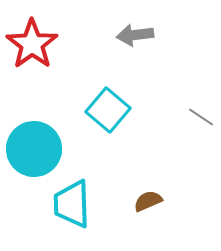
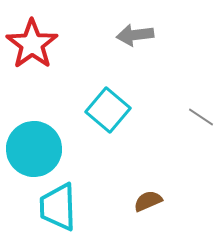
cyan trapezoid: moved 14 px left, 3 px down
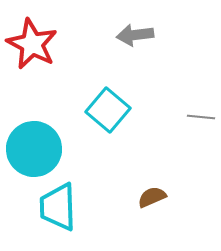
red star: rotated 9 degrees counterclockwise
gray line: rotated 28 degrees counterclockwise
brown semicircle: moved 4 px right, 4 px up
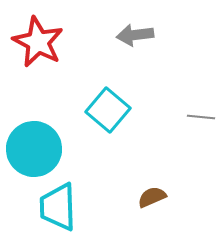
red star: moved 6 px right, 2 px up
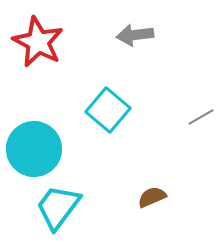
gray line: rotated 36 degrees counterclockwise
cyan trapezoid: rotated 39 degrees clockwise
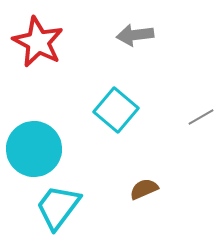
cyan square: moved 8 px right
brown semicircle: moved 8 px left, 8 px up
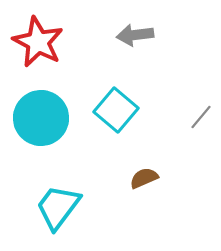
gray line: rotated 20 degrees counterclockwise
cyan circle: moved 7 px right, 31 px up
brown semicircle: moved 11 px up
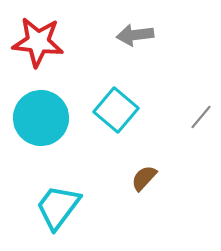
red star: rotated 21 degrees counterclockwise
brown semicircle: rotated 24 degrees counterclockwise
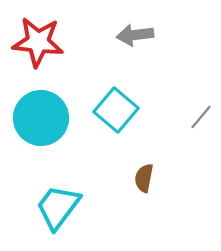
brown semicircle: rotated 32 degrees counterclockwise
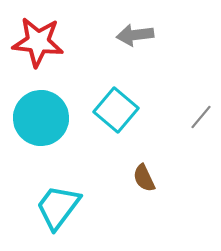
brown semicircle: rotated 36 degrees counterclockwise
